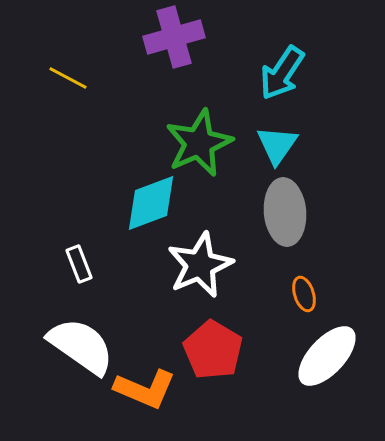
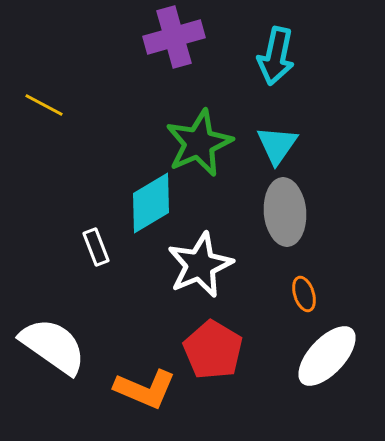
cyan arrow: moved 6 px left, 17 px up; rotated 22 degrees counterclockwise
yellow line: moved 24 px left, 27 px down
cyan diamond: rotated 10 degrees counterclockwise
white rectangle: moved 17 px right, 17 px up
white semicircle: moved 28 px left
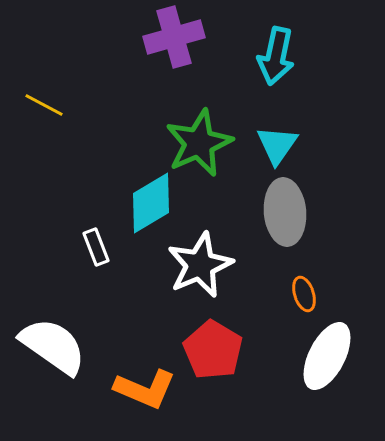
white ellipse: rotated 16 degrees counterclockwise
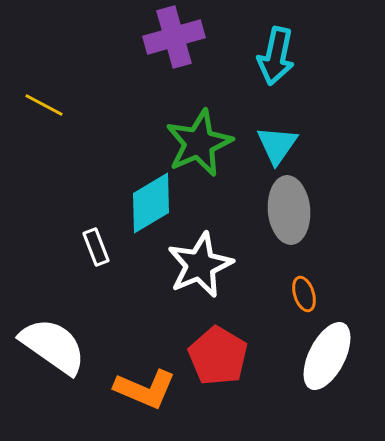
gray ellipse: moved 4 px right, 2 px up
red pentagon: moved 5 px right, 6 px down
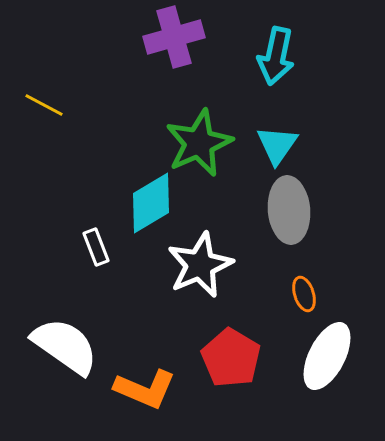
white semicircle: moved 12 px right
red pentagon: moved 13 px right, 2 px down
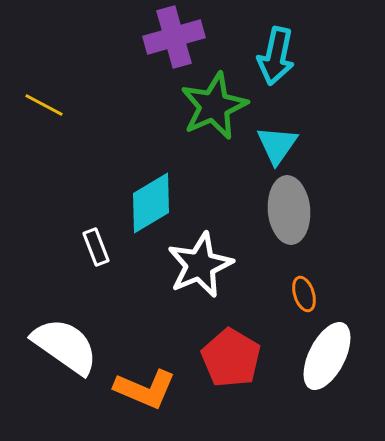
green star: moved 15 px right, 37 px up
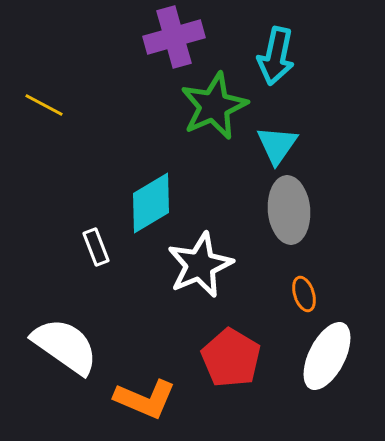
orange L-shape: moved 10 px down
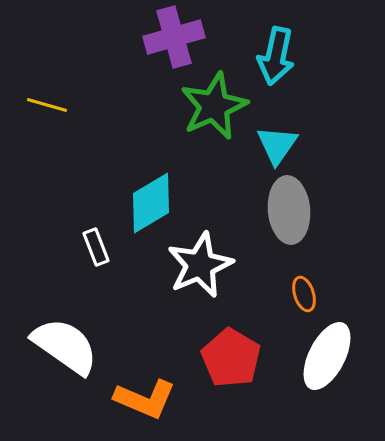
yellow line: moved 3 px right; rotated 12 degrees counterclockwise
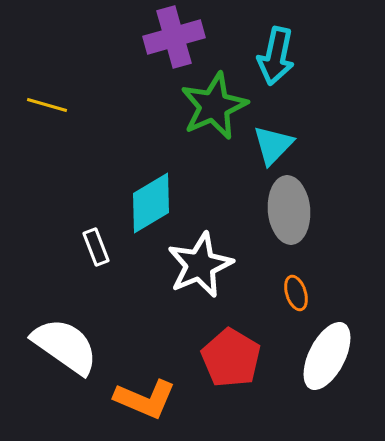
cyan triangle: moved 4 px left; rotated 9 degrees clockwise
orange ellipse: moved 8 px left, 1 px up
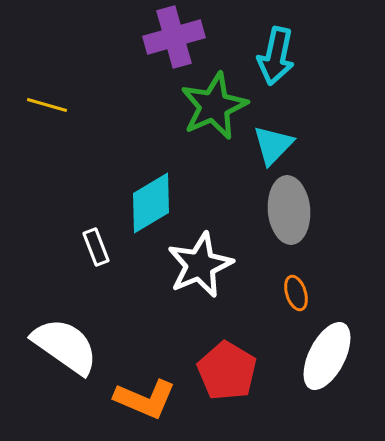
red pentagon: moved 4 px left, 13 px down
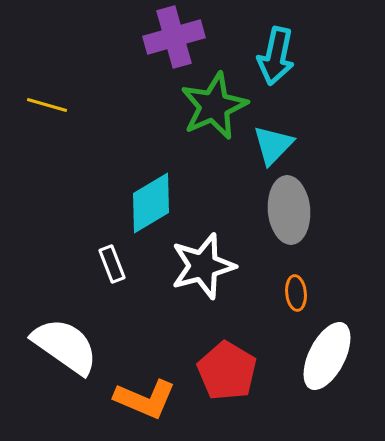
white rectangle: moved 16 px right, 17 px down
white star: moved 3 px right, 1 px down; rotated 8 degrees clockwise
orange ellipse: rotated 12 degrees clockwise
